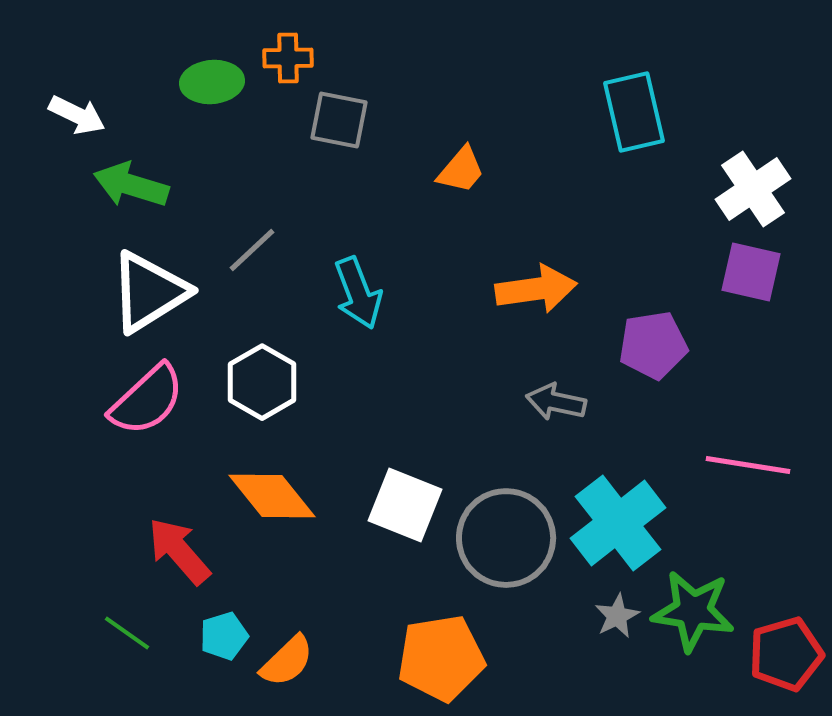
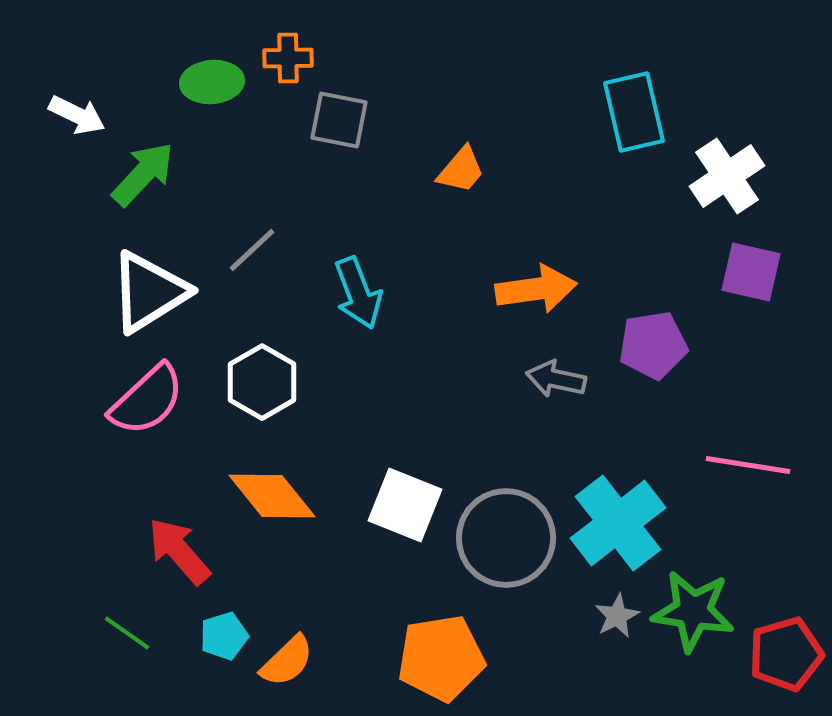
green arrow: moved 12 px right, 11 px up; rotated 116 degrees clockwise
white cross: moved 26 px left, 13 px up
gray arrow: moved 23 px up
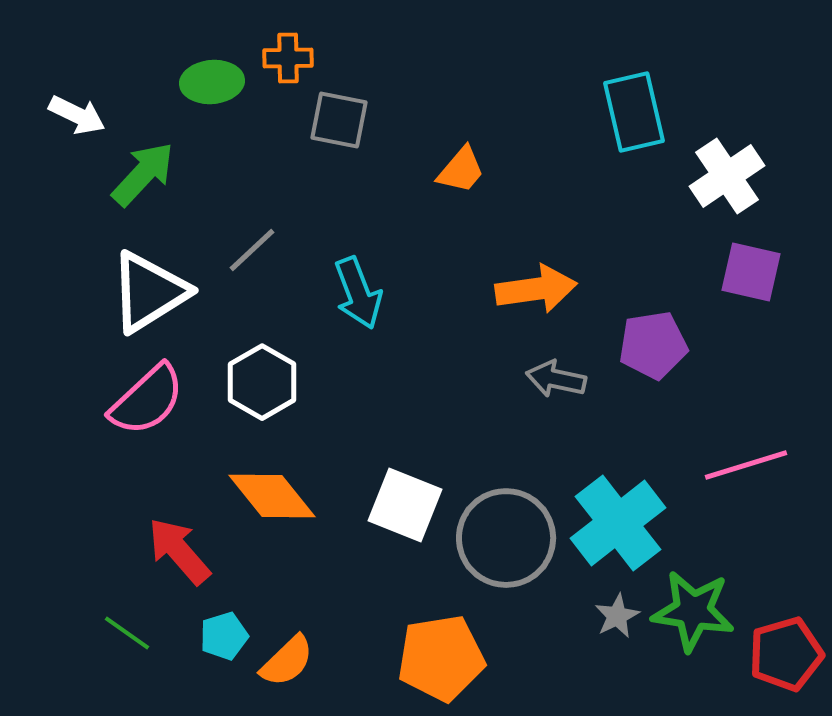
pink line: moved 2 px left; rotated 26 degrees counterclockwise
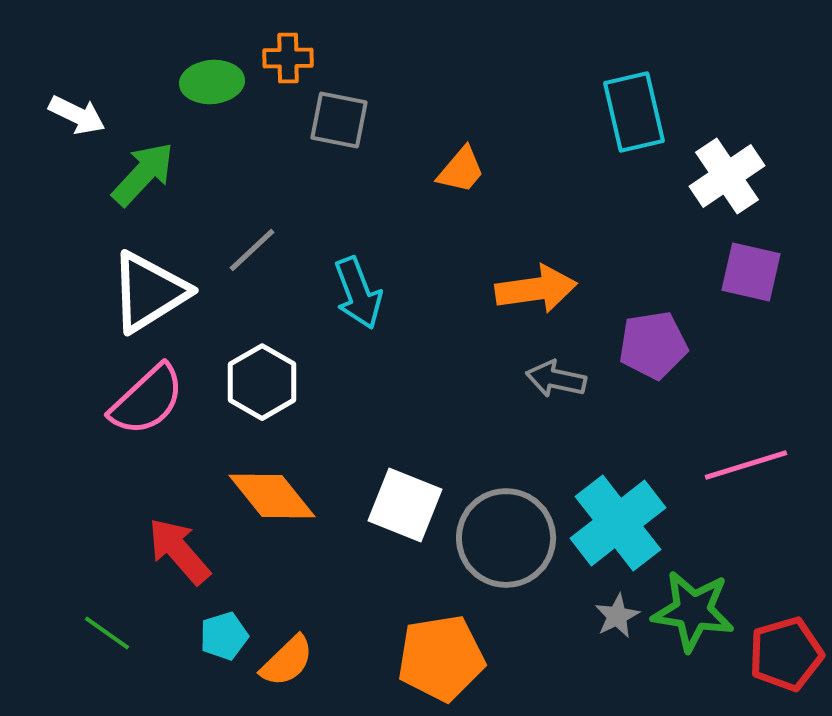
green line: moved 20 px left
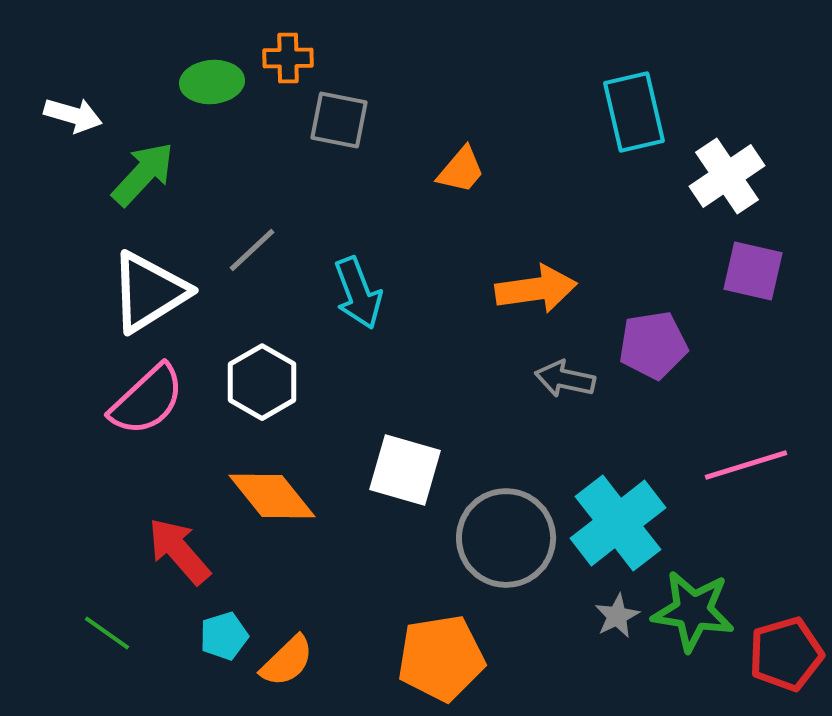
white arrow: moved 4 px left; rotated 10 degrees counterclockwise
purple square: moved 2 px right, 1 px up
gray arrow: moved 9 px right
white square: moved 35 px up; rotated 6 degrees counterclockwise
